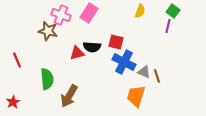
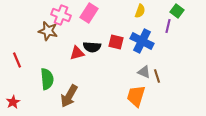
green square: moved 4 px right
blue cross: moved 18 px right, 21 px up
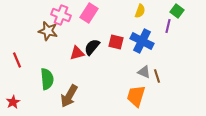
black semicircle: rotated 126 degrees clockwise
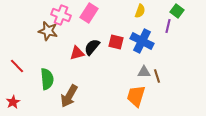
red line: moved 6 px down; rotated 21 degrees counterclockwise
gray triangle: rotated 24 degrees counterclockwise
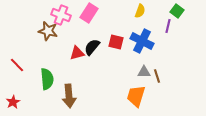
red line: moved 1 px up
brown arrow: rotated 35 degrees counterclockwise
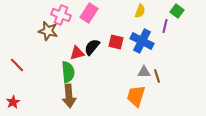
purple line: moved 3 px left
green semicircle: moved 21 px right, 7 px up
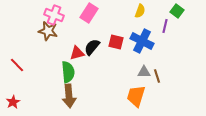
pink cross: moved 7 px left
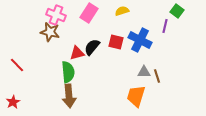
yellow semicircle: moved 18 px left; rotated 128 degrees counterclockwise
pink cross: moved 2 px right
brown star: moved 2 px right, 1 px down
blue cross: moved 2 px left, 1 px up
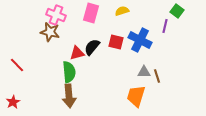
pink rectangle: moved 2 px right; rotated 18 degrees counterclockwise
green semicircle: moved 1 px right
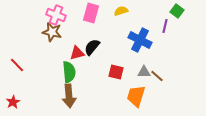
yellow semicircle: moved 1 px left
brown star: moved 2 px right
red square: moved 30 px down
brown line: rotated 32 degrees counterclockwise
